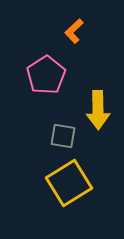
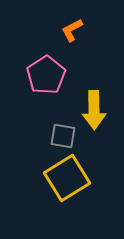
orange L-shape: moved 2 px left, 1 px up; rotated 15 degrees clockwise
yellow arrow: moved 4 px left
yellow square: moved 2 px left, 5 px up
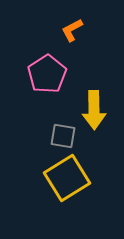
pink pentagon: moved 1 px right, 1 px up
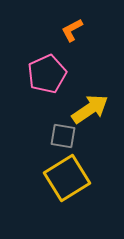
pink pentagon: rotated 9 degrees clockwise
yellow arrow: moved 4 px left, 1 px up; rotated 123 degrees counterclockwise
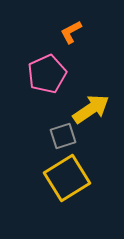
orange L-shape: moved 1 px left, 2 px down
yellow arrow: moved 1 px right
gray square: rotated 28 degrees counterclockwise
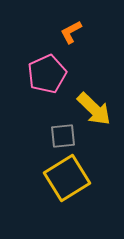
yellow arrow: moved 3 px right; rotated 78 degrees clockwise
gray square: rotated 12 degrees clockwise
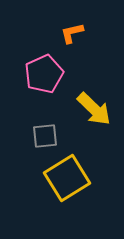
orange L-shape: moved 1 px right, 1 px down; rotated 15 degrees clockwise
pink pentagon: moved 3 px left
gray square: moved 18 px left
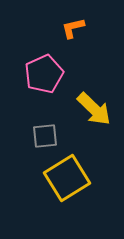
orange L-shape: moved 1 px right, 5 px up
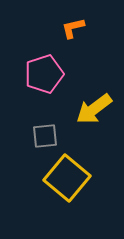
pink pentagon: rotated 6 degrees clockwise
yellow arrow: rotated 99 degrees clockwise
yellow square: rotated 18 degrees counterclockwise
